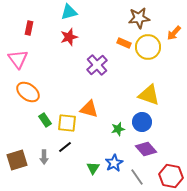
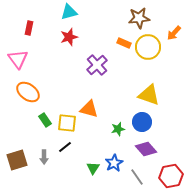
red hexagon: rotated 20 degrees counterclockwise
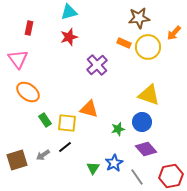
gray arrow: moved 1 px left, 2 px up; rotated 56 degrees clockwise
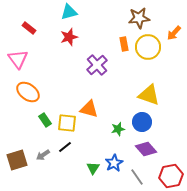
red rectangle: rotated 64 degrees counterclockwise
orange rectangle: moved 1 px down; rotated 56 degrees clockwise
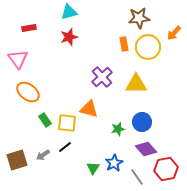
red rectangle: rotated 48 degrees counterclockwise
purple cross: moved 5 px right, 12 px down
yellow triangle: moved 13 px left, 11 px up; rotated 20 degrees counterclockwise
red hexagon: moved 5 px left, 7 px up
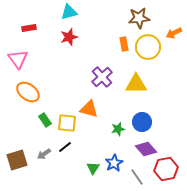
orange arrow: rotated 21 degrees clockwise
gray arrow: moved 1 px right, 1 px up
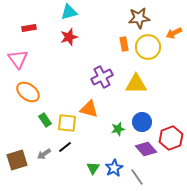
purple cross: rotated 15 degrees clockwise
blue star: moved 5 px down
red hexagon: moved 5 px right, 31 px up; rotated 10 degrees counterclockwise
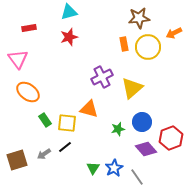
yellow triangle: moved 4 px left, 4 px down; rotated 40 degrees counterclockwise
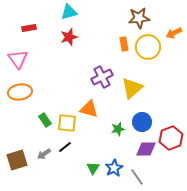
orange ellipse: moved 8 px left; rotated 45 degrees counterclockwise
purple diamond: rotated 50 degrees counterclockwise
